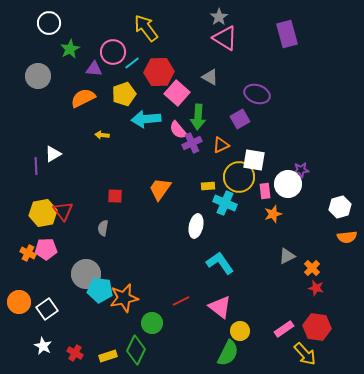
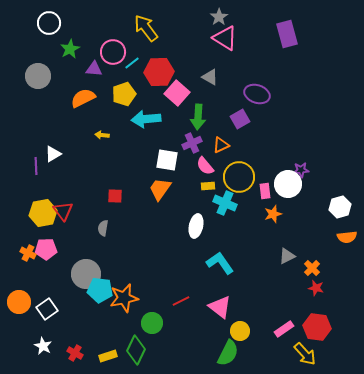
pink semicircle at (178, 130): moved 27 px right, 36 px down
white square at (254, 160): moved 87 px left
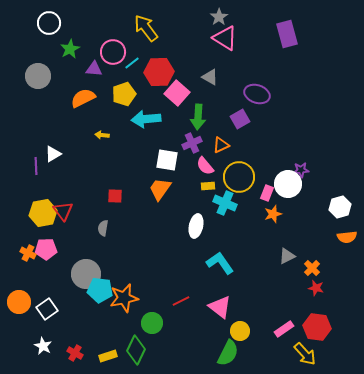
pink rectangle at (265, 191): moved 2 px right, 2 px down; rotated 28 degrees clockwise
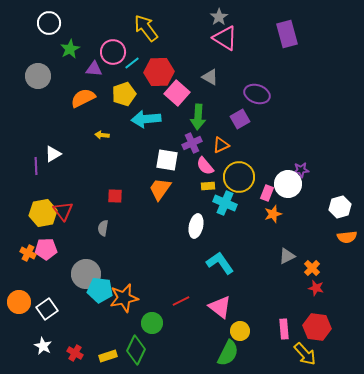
pink rectangle at (284, 329): rotated 60 degrees counterclockwise
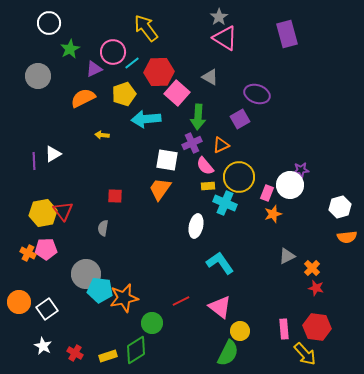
purple triangle at (94, 69): rotated 30 degrees counterclockwise
purple line at (36, 166): moved 2 px left, 5 px up
white circle at (288, 184): moved 2 px right, 1 px down
green diamond at (136, 350): rotated 32 degrees clockwise
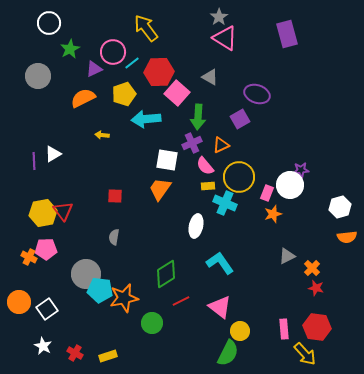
gray semicircle at (103, 228): moved 11 px right, 9 px down
orange cross at (28, 253): moved 1 px right, 4 px down
green diamond at (136, 350): moved 30 px right, 76 px up
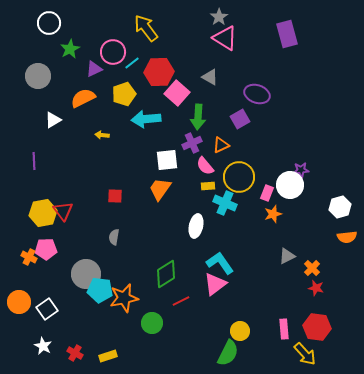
white triangle at (53, 154): moved 34 px up
white square at (167, 160): rotated 15 degrees counterclockwise
pink triangle at (220, 307): moved 5 px left, 23 px up; rotated 45 degrees clockwise
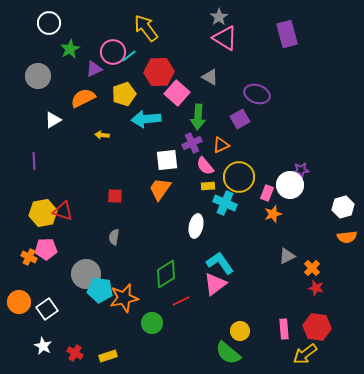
cyan line at (132, 63): moved 3 px left, 7 px up
white hexagon at (340, 207): moved 3 px right
red triangle at (63, 211): rotated 35 degrees counterclockwise
green semicircle at (228, 353): rotated 104 degrees clockwise
yellow arrow at (305, 354): rotated 95 degrees clockwise
